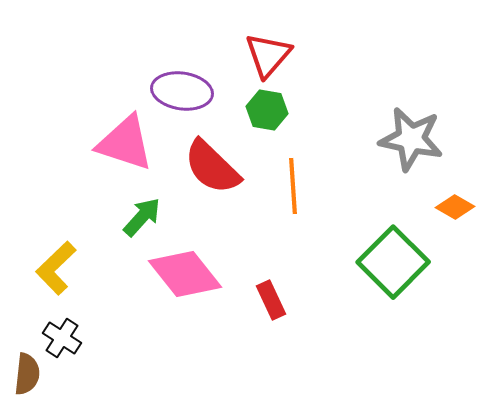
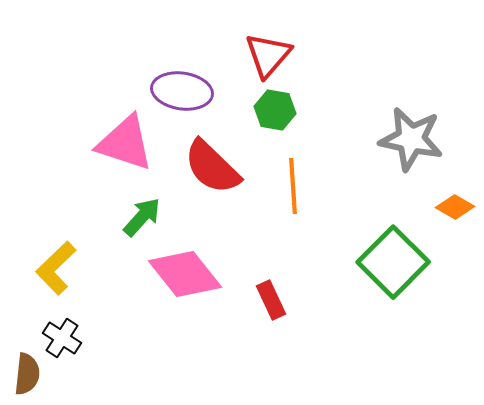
green hexagon: moved 8 px right
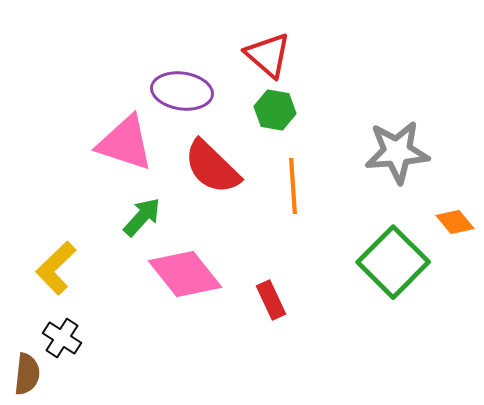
red triangle: rotated 30 degrees counterclockwise
gray star: moved 14 px left, 13 px down; rotated 16 degrees counterclockwise
orange diamond: moved 15 px down; rotated 21 degrees clockwise
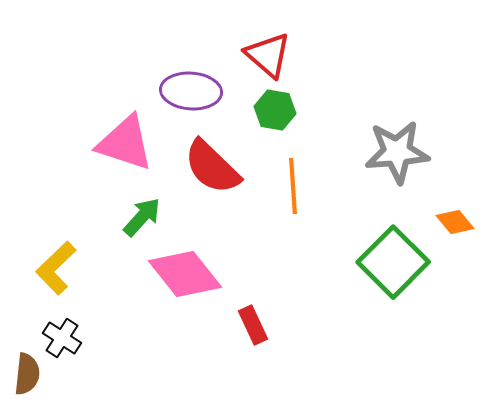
purple ellipse: moved 9 px right; rotated 4 degrees counterclockwise
red rectangle: moved 18 px left, 25 px down
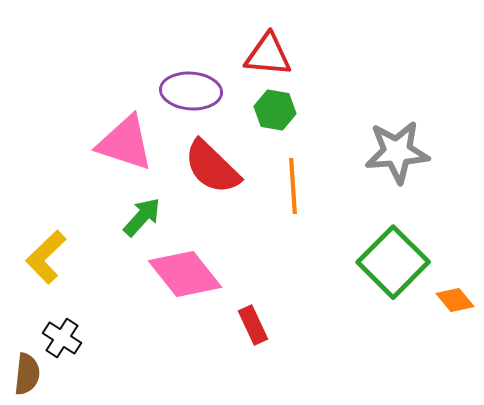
red triangle: rotated 36 degrees counterclockwise
orange diamond: moved 78 px down
yellow L-shape: moved 10 px left, 11 px up
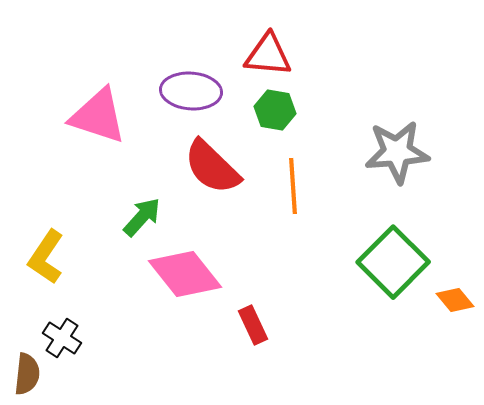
pink triangle: moved 27 px left, 27 px up
yellow L-shape: rotated 12 degrees counterclockwise
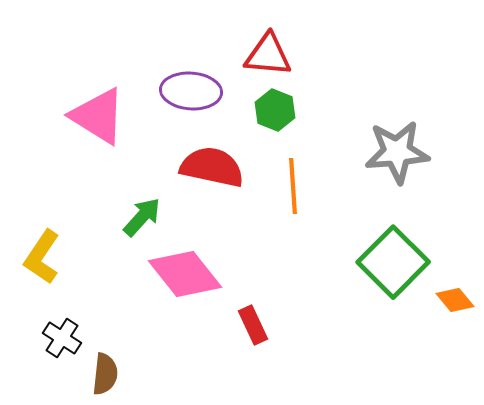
green hexagon: rotated 12 degrees clockwise
pink triangle: rotated 14 degrees clockwise
red semicircle: rotated 148 degrees clockwise
yellow L-shape: moved 4 px left
brown semicircle: moved 78 px right
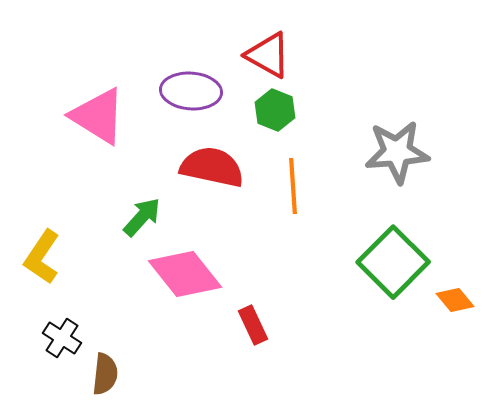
red triangle: rotated 24 degrees clockwise
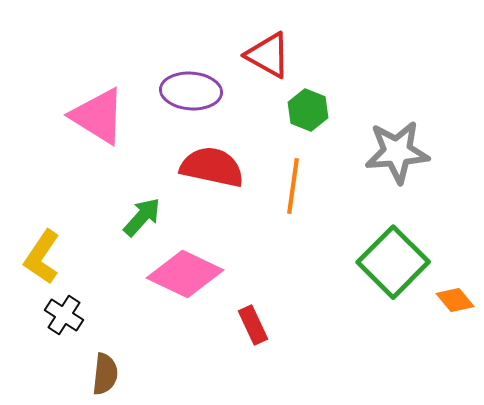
green hexagon: moved 33 px right
orange line: rotated 12 degrees clockwise
pink diamond: rotated 26 degrees counterclockwise
black cross: moved 2 px right, 23 px up
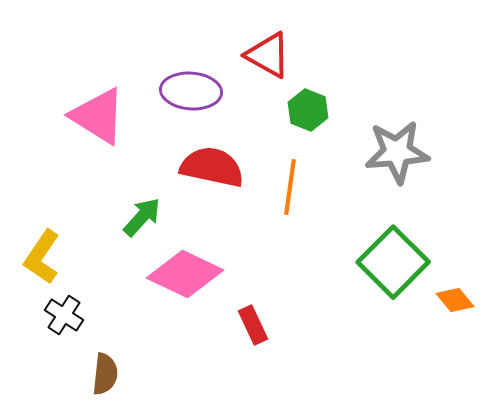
orange line: moved 3 px left, 1 px down
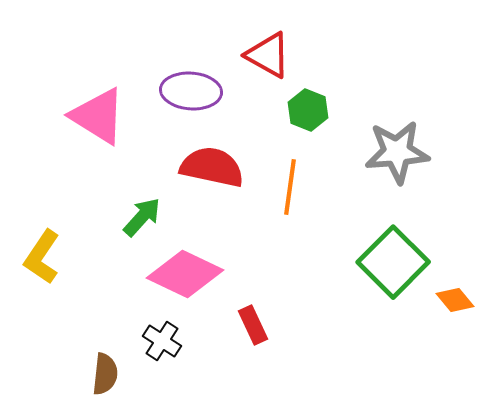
black cross: moved 98 px right, 26 px down
